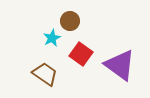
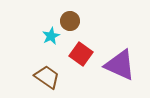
cyan star: moved 1 px left, 2 px up
purple triangle: rotated 12 degrees counterclockwise
brown trapezoid: moved 2 px right, 3 px down
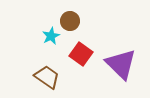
purple triangle: moved 1 px right, 1 px up; rotated 20 degrees clockwise
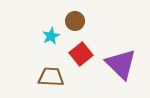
brown circle: moved 5 px right
red square: rotated 15 degrees clockwise
brown trapezoid: moved 4 px right; rotated 32 degrees counterclockwise
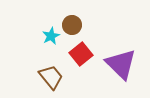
brown circle: moved 3 px left, 4 px down
brown trapezoid: rotated 48 degrees clockwise
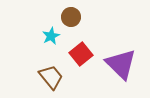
brown circle: moved 1 px left, 8 px up
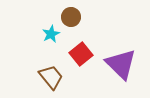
cyan star: moved 2 px up
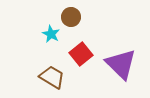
cyan star: rotated 18 degrees counterclockwise
brown trapezoid: moved 1 px right; rotated 20 degrees counterclockwise
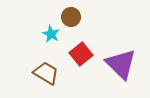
brown trapezoid: moved 6 px left, 4 px up
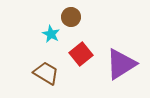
purple triangle: rotated 44 degrees clockwise
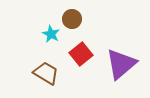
brown circle: moved 1 px right, 2 px down
purple triangle: rotated 8 degrees counterclockwise
